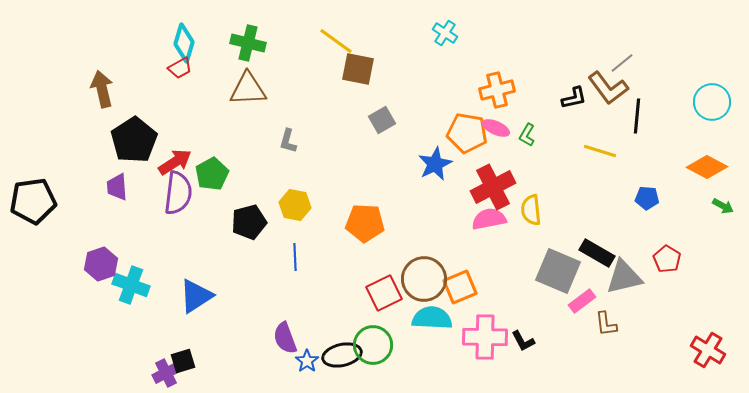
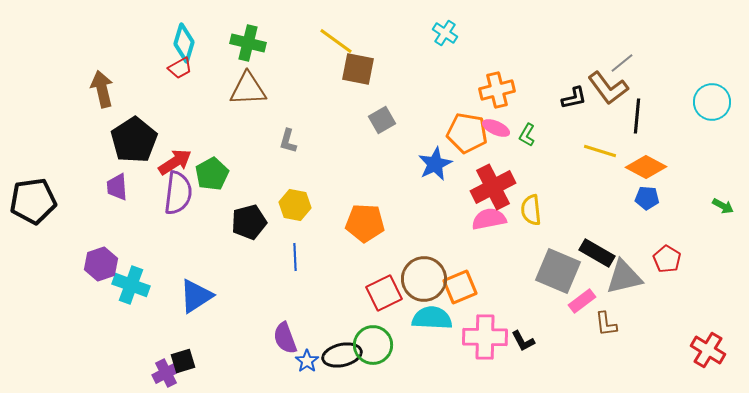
orange diamond at (707, 167): moved 61 px left
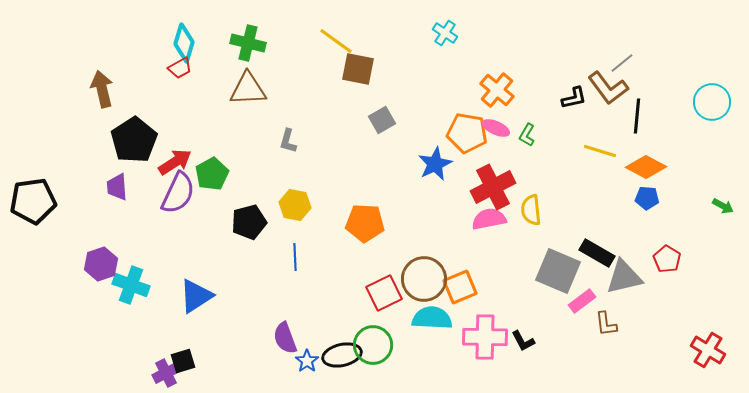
orange cross at (497, 90): rotated 36 degrees counterclockwise
purple semicircle at (178, 193): rotated 18 degrees clockwise
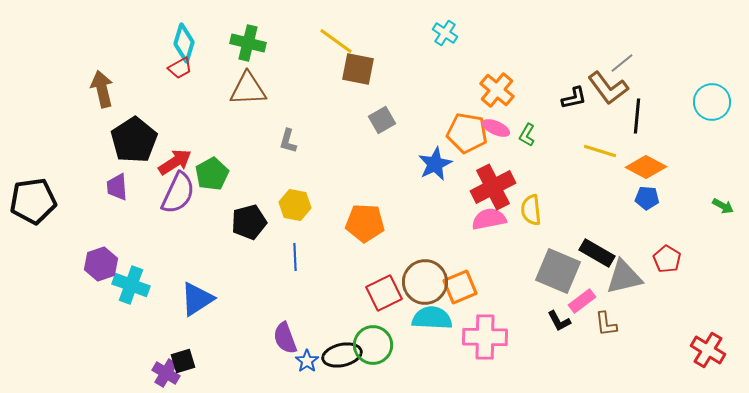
brown circle at (424, 279): moved 1 px right, 3 px down
blue triangle at (196, 296): moved 1 px right, 3 px down
black L-shape at (523, 341): moved 36 px right, 20 px up
purple cross at (166, 373): rotated 32 degrees counterclockwise
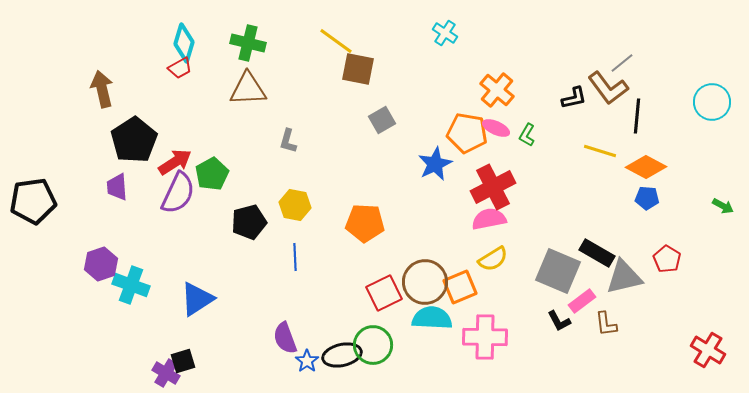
yellow semicircle at (531, 210): moved 38 px left, 49 px down; rotated 116 degrees counterclockwise
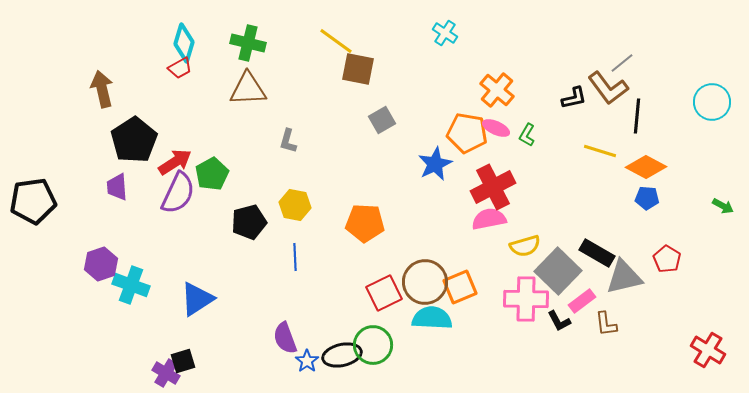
yellow semicircle at (493, 259): moved 32 px right, 13 px up; rotated 16 degrees clockwise
gray square at (558, 271): rotated 21 degrees clockwise
pink cross at (485, 337): moved 41 px right, 38 px up
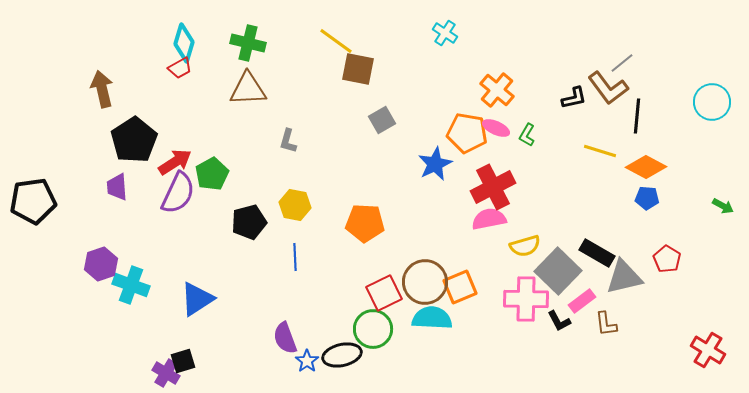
green circle at (373, 345): moved 16 px up
